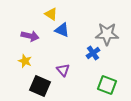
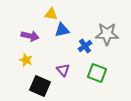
yellow triangle: rotated 24 degrees counterclockwise
blue triangle: rotated 35 degrees counterclockwise
blue cross: moved 8 px left, 7 px up
yellow star: moved 1 px right, 1 px up
green square: moved 10 px left, 12 px up
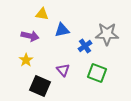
yellow triangle: moved 9 px left
yellow star: rotated 16 degrees clockwise
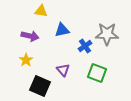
yellow triangle: moved 1 px left, 3 px up
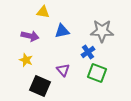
yellow triangle: moved 2 px right, 1 px down
blue triangle: moved 1 px down
gray star: moved 5 px left, 3 px up
blue cross: moved 3 px right, 6 px down
yellow star: rotated 16 degrees counterclockwise
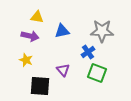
yellow triangle: moved 6 px left, 5 px down
black square: rotated 20 degrees counterclockwise
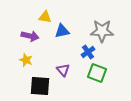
yellow triangle: moved 8 px right
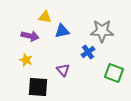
green square: moved 17 px right
black square: moved 2 px left, 1 px down
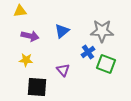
yellow triangle: moved 25 px left, 6 px up; rotated 16 degrees counterclockwise
blue triangle: rotated 28 degrees counterclockwise
yellow star: rotated 16 degrees counterclockwise
green square: moved 8 px left, 9 px up
black square: moved 1 px left
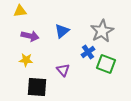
gray star: rotated 30 degrees counterclockwise
